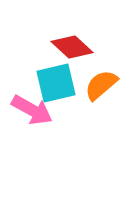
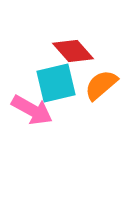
red diamond: moved 1 px right, 4 px down; rotated 6 degrees clockwise
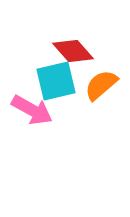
cyan square: moved 2 px up
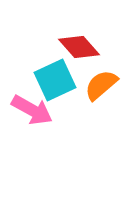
red diamond: moved 6 px right, 4 px up
cyan square: moved 1 px left, 1 px up; rotated 12 degrees counterclockwise
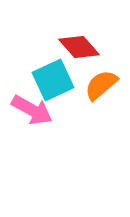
cyan square: moved 2 px left
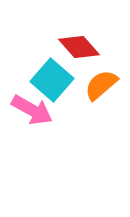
cyan square: moved 1 px left; rotated 24 degrees counterclockwise
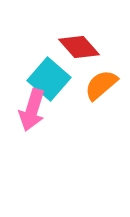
cyan square: moved 3 px left, 1 px up
pink arrow: rotated 78 degrees clockwise
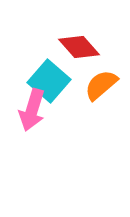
cyan square: moved 2 px down
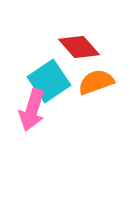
cyan square: rotated 15 degrees clockwise
orange semicircle: moved 5 px left, 3 px up; rotated 21 degrees clockwise
